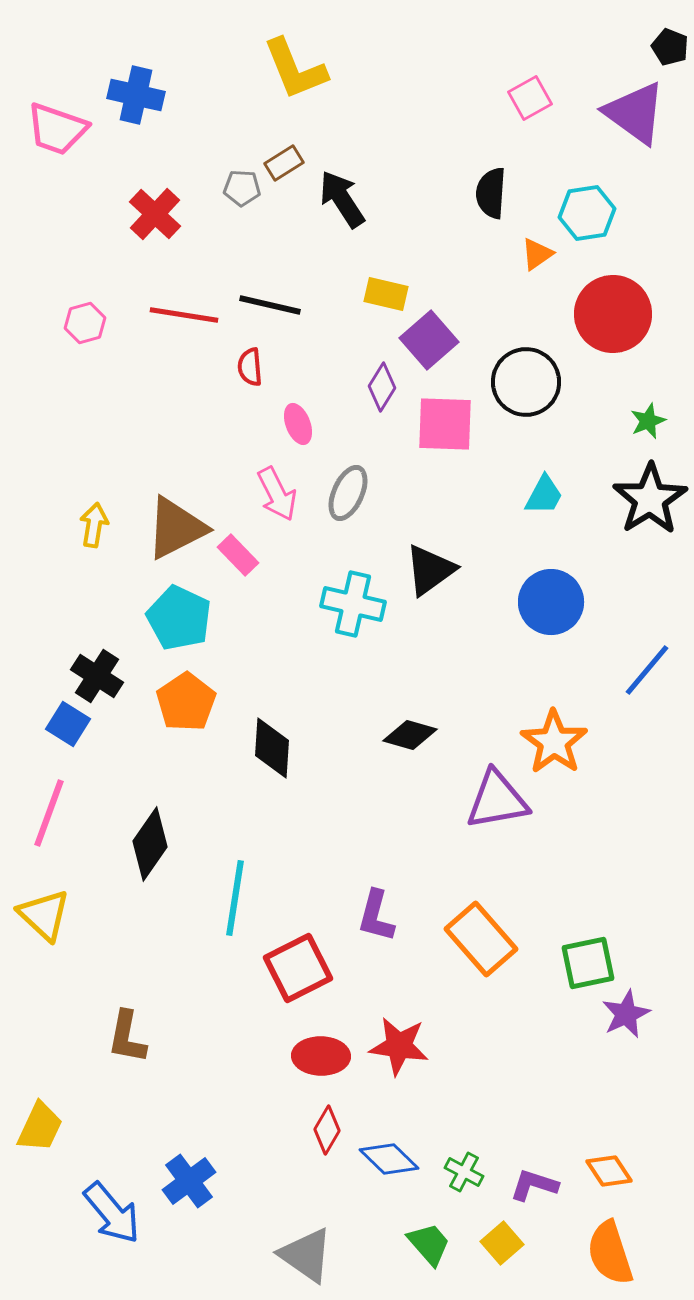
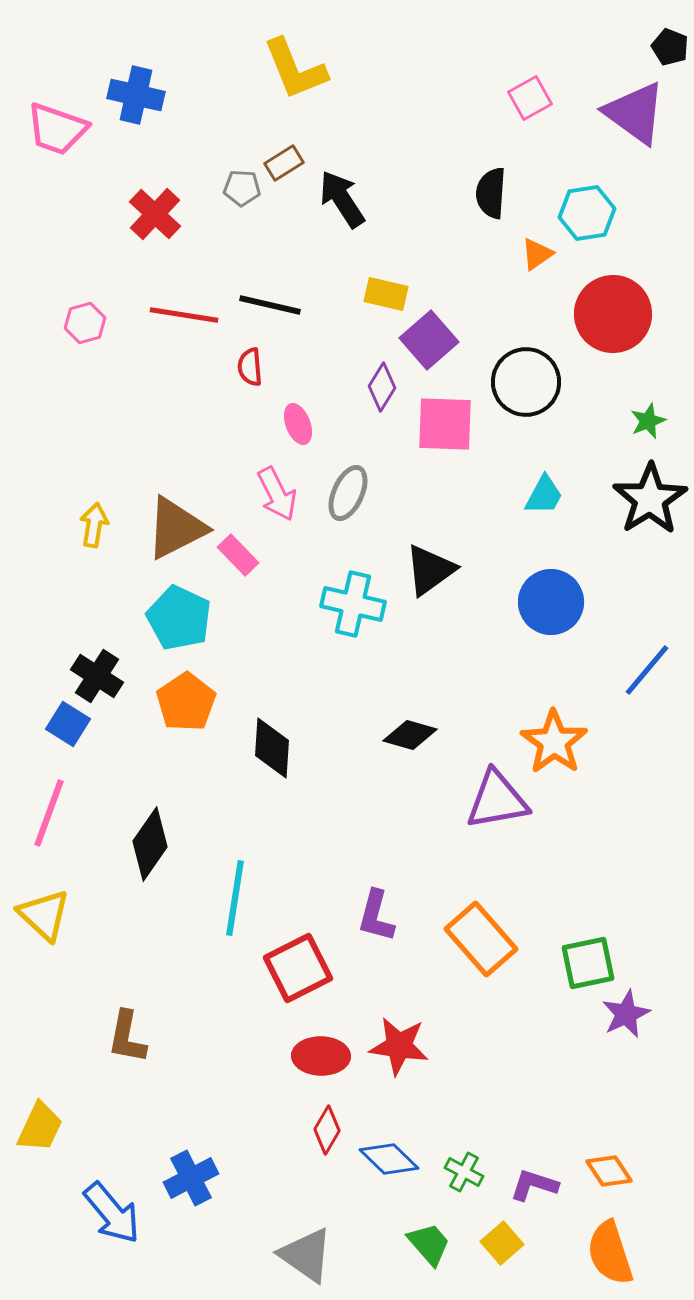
blue cross at (189, 1181): moved 2 px right, 3 px up; rotated 10 degrees clockwise
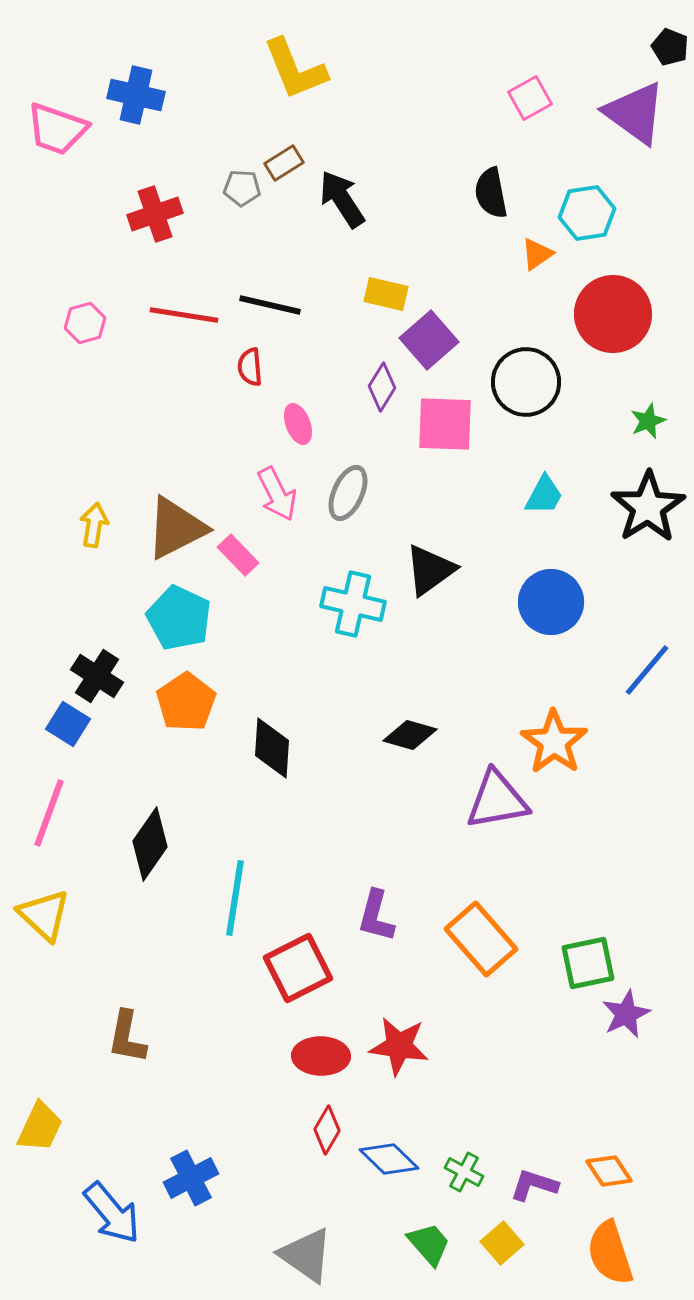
black semicircle at (491, 193): rotated 15 degrees counterclockwise
red cross at (155, 214): rotated 28 degrees clockwise
black star at (650, 499): moved 2 px left, 8 px down
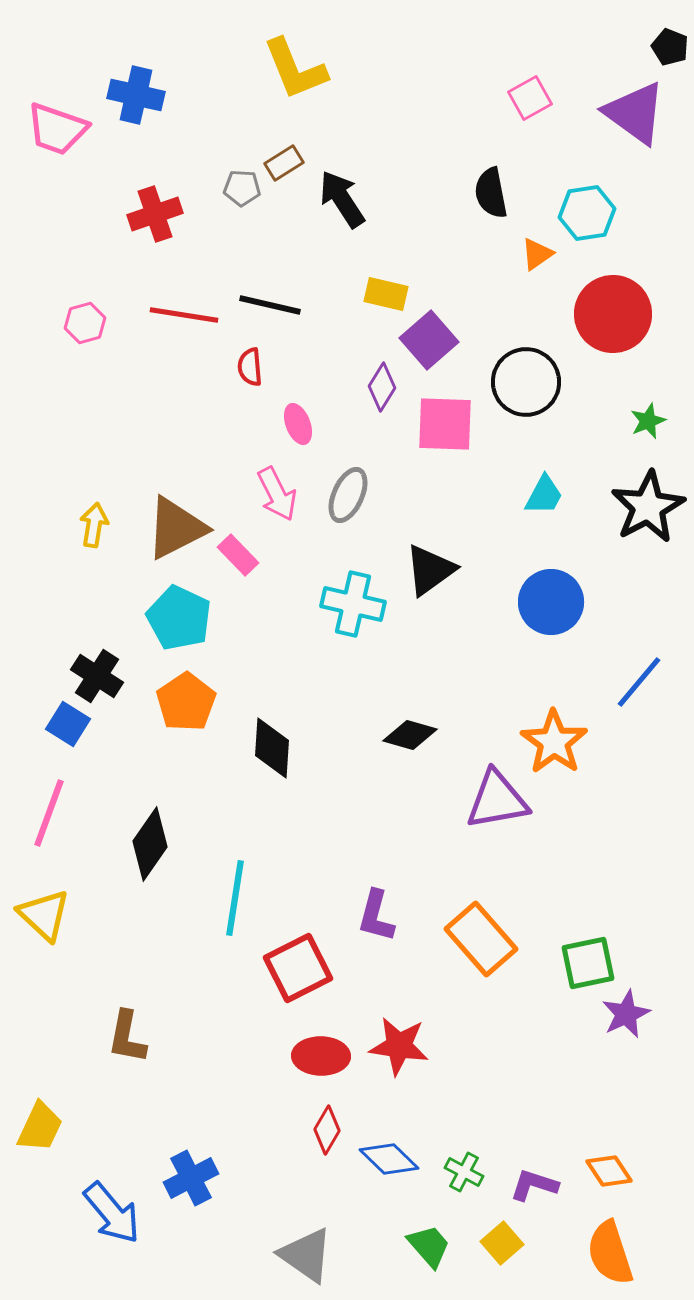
gray ellipse at (348, 493): moved 2 px down
black star at (648, 507): rotated 4 degrees clockwise
blue line at (647, 670): moved 8 px left, 12 px down
green trapezoid at (429, 1244): moved 2 px down
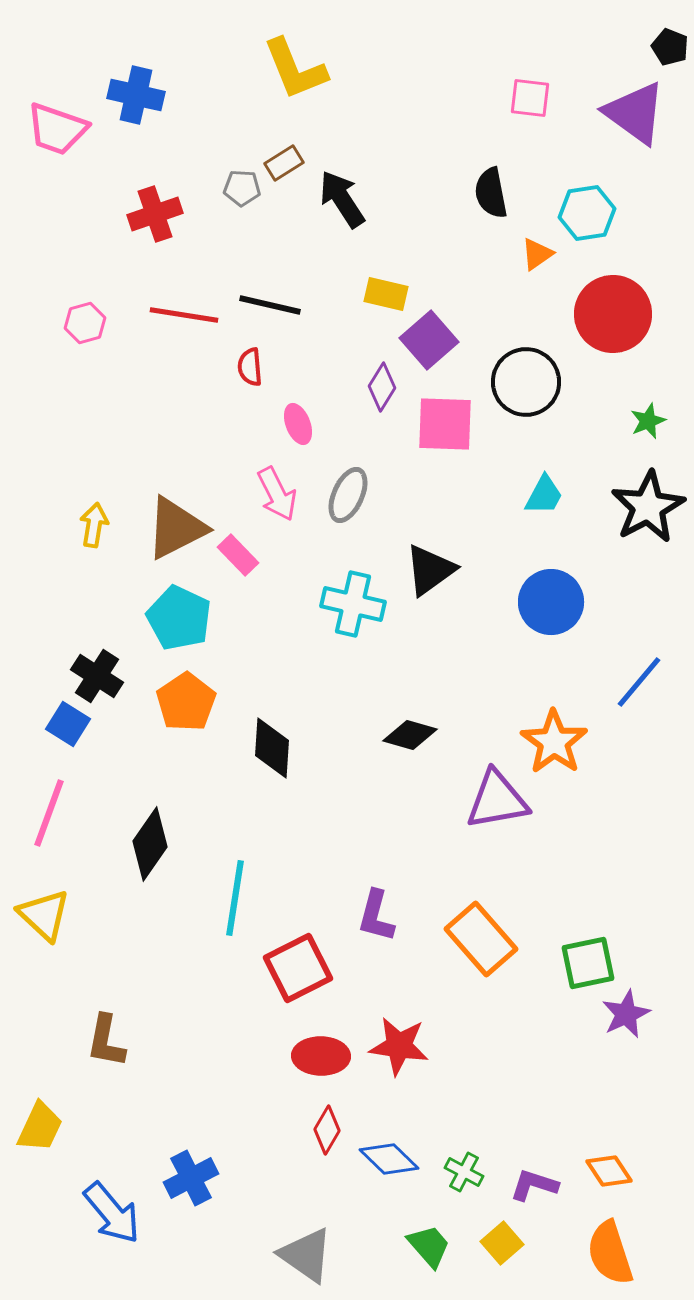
pink square at (530, 98): rotated 36 degrees clockwise
brown L-shape at (127, 1037): moved 21 px left, 4 px down
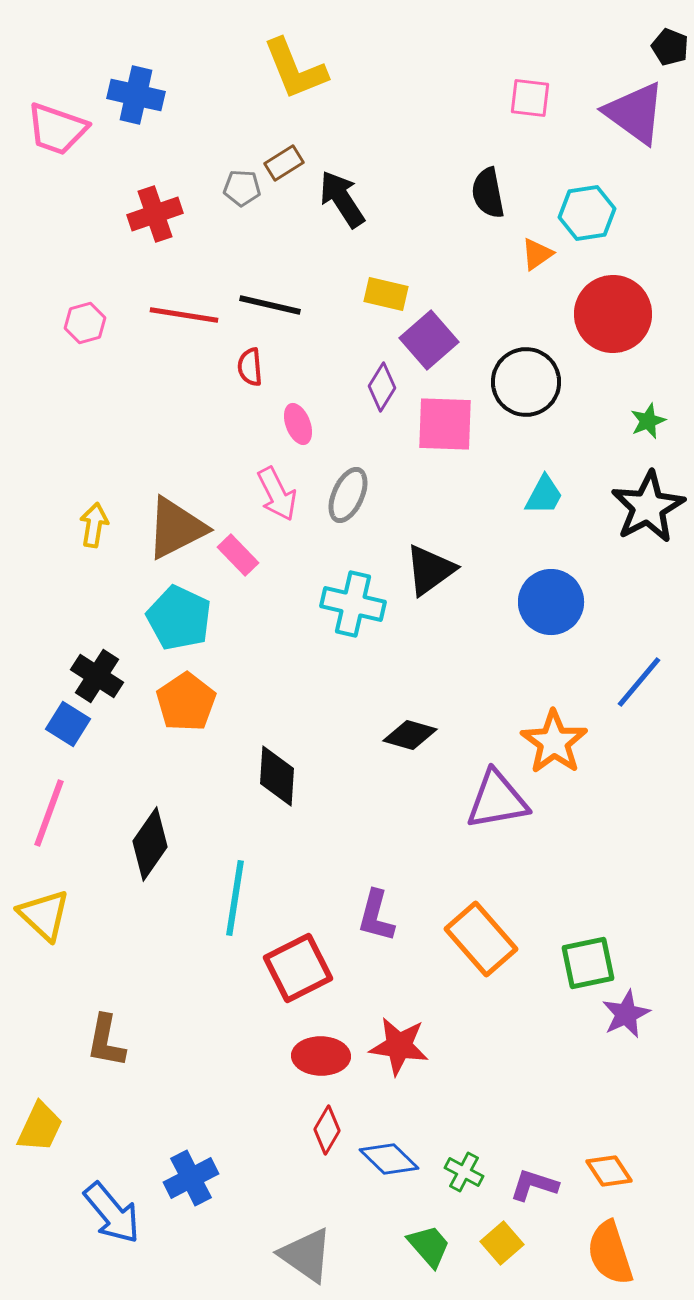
black semicircle at (491, 193): moved 3 px left
black diamond at (272, 748): moved 5 px right, 28 px down
